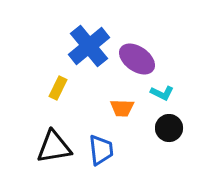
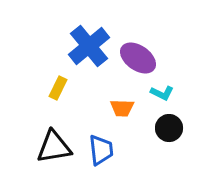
purple ellipse: moved 1 px right, 1 px up
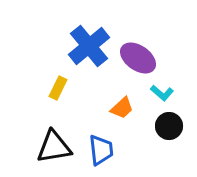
cyan L-shape: rotated 15 degrees clockwise
orange trapezoid: rotated 45 degrees counterclockwise
black circle: moved 2 px up
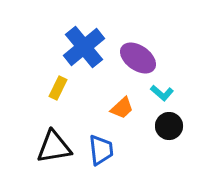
blue cross: moved 5 px left, 1 px down
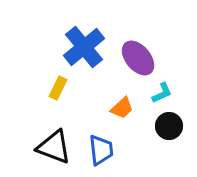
purple ellipse: rotated 15 degrees clockwise
cyan L-shape: rotated 65 degrees counterclockwise
black triangle: rotated 30 degrees clockwise
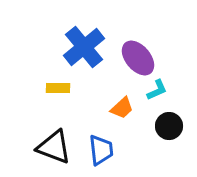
yellow rectangle: rotated 65 degrees clockwise
cyan L-shape: moved 5 px left, 3 px up
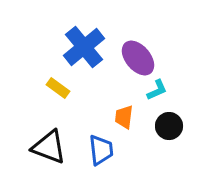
yellow rectangle: rotated 35 degrees clockwise
orange trapezoid: moved 2 px right, 9 px down; rotated 140 degrees clockwise
black triangle: moved 5 px left
